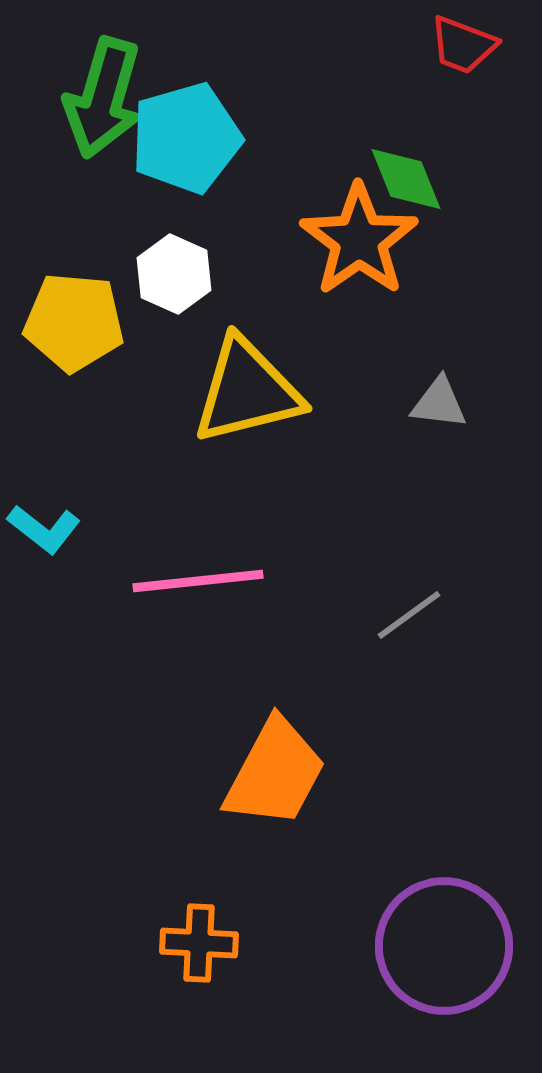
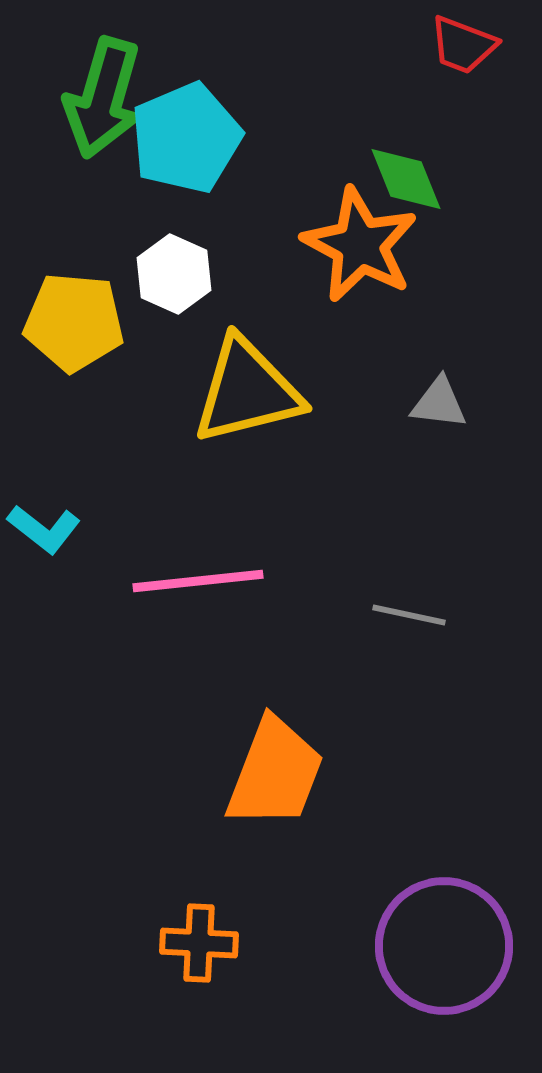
cyan pentagon: rotated 7 degrees counterclockwise
orange star: moved 1 px right, 5 px down; rotated 9 degrees counterclockwise
gray line: rotated 48 degrees clockwise
orange trapezoid: rotated 7 degrees counterclockwise
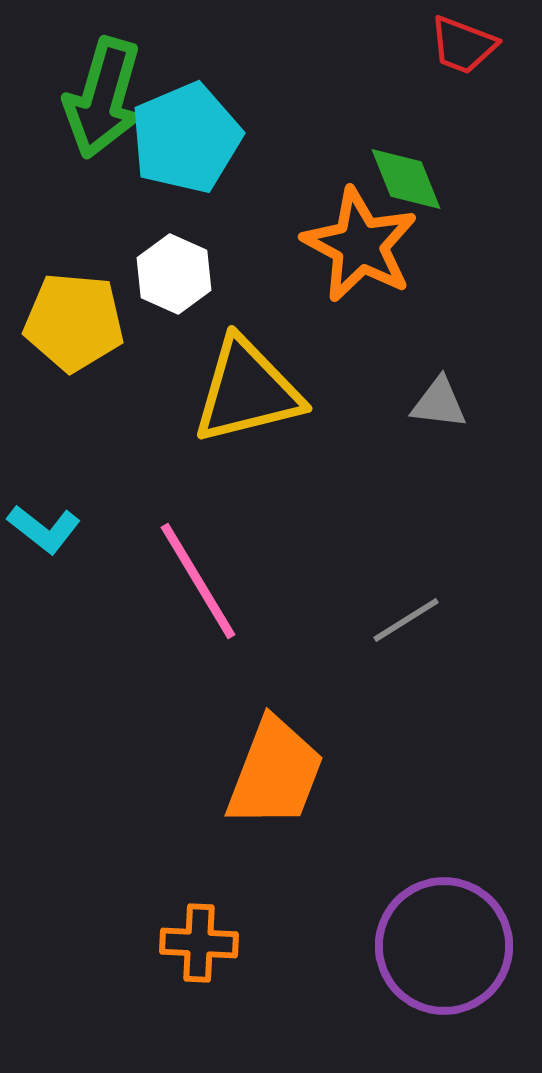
pink line: rotated 65 degrees clockwise
gray line: moved 3 px left, 5 px down; rotated 44 degrees counterclockwise
